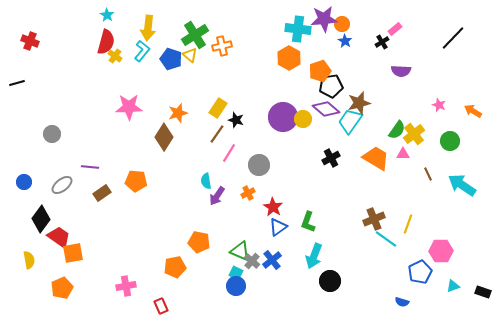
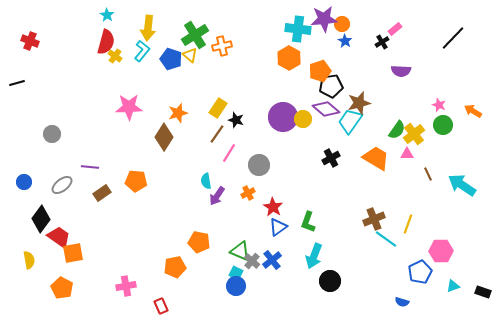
green circle at (450, 141): moved 7 px left, 16 px up
pink triangle at (403, 154): moved 4 px right
orange pentagon at (62, 288): rotated 20 degrees counterclockwise
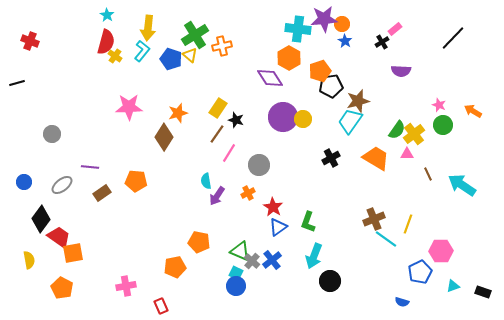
brown star at (359, 103): moved 1 px left, 2 px up
purple diamond at (326, 109): moved 56 px left, 31 px up; rotated 16 degrees clockwise
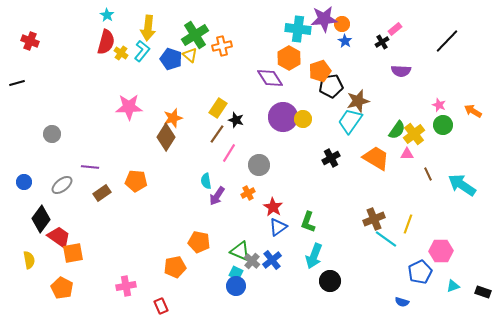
black line at (453, 38): moved 6 px left, 3 px down
yellow cross at (115, 56): moved 6 px right, 3 px up
orange star at (178, 113): moved 5 px left, 5 px down
brown diamond at (164, 137): moved 2 px right
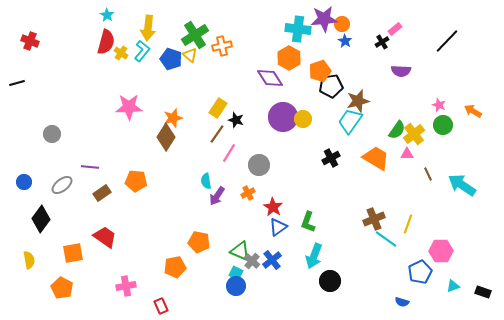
red trapezoid at (59, 237): moved 46 px right
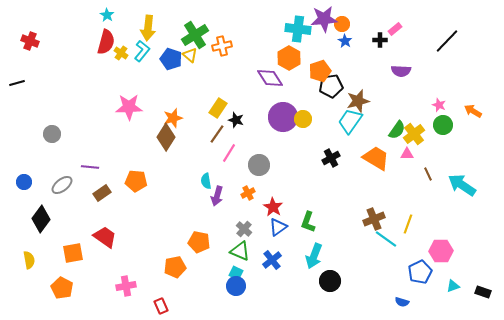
black cross at (382, 42): moved 2 px left, 2 px up; rotated 32 degrees clockwise
purple arrow at (217, 196): rotated 18 degrees counterclockwise
gray cross at (252, 261): moved 8 px left, 32 px up
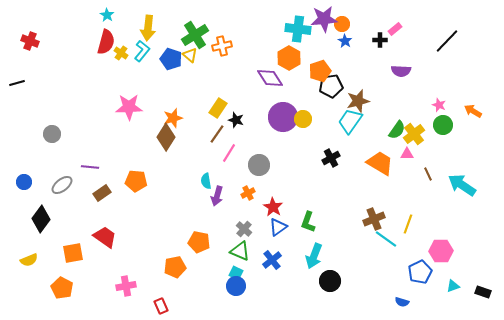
orange trapezoid at (376, 158): moved 4 px right, 5 px down
yellow semicircle at (29, 260): rotated 78 degrees clockwise
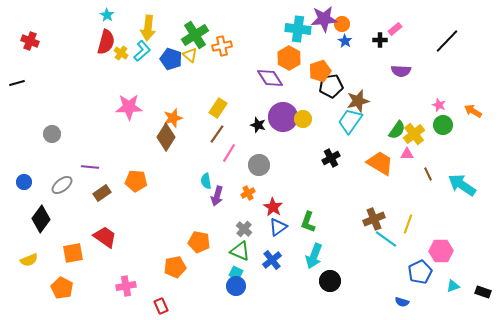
cyan L-shape at (142, 51): rotated 10 degrees clockwise
black star at (236, 120): moved 22 px right, 5 px down
